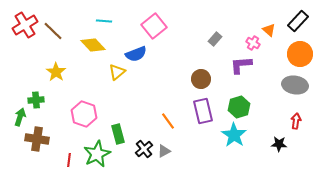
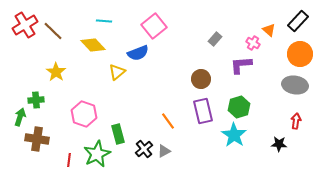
blue semicircle: moved 2 px right, 1 px up
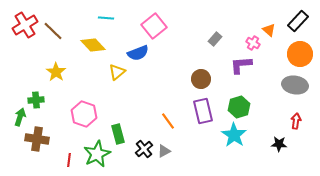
cyan line: moved 2 px right, 3 px up
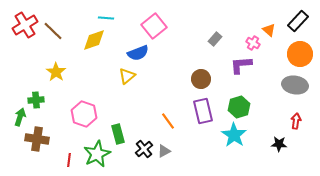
yellow diamond: moved 1 px right, 5 px up; rotated 65 degrees counterclockwise
yellow triangle: moved 10 px right, 4 px down
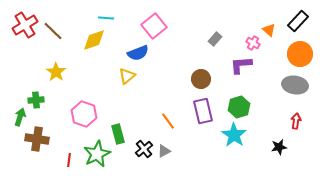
black star: moved 3 px down; rotated 14 degrees counterclockwise
